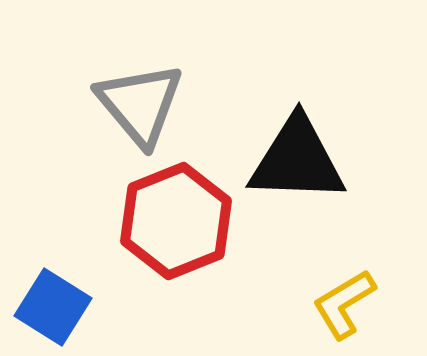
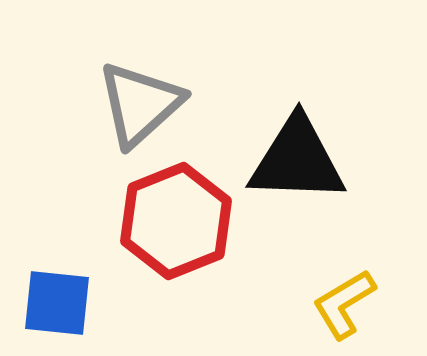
gray triangle: rotated 28 degrees clockwise
blue square: moved 4 px right, 4 px up; rotated 26 degrees counterclockwise
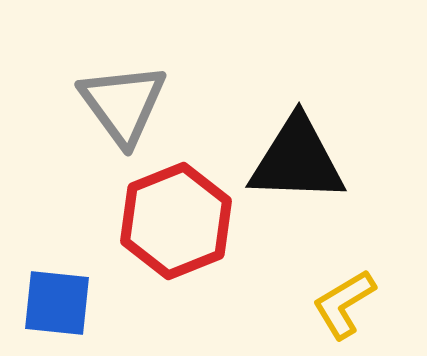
gray triangle: moved 17 px left; rotated 24 degrees counterclockwise
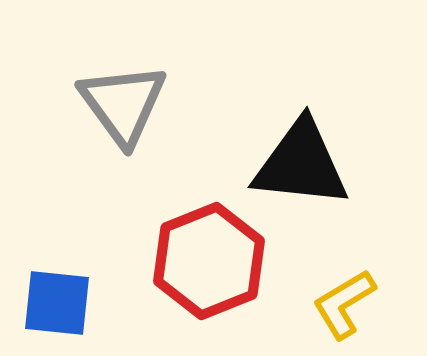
black triangle: moved 4 px right, 4 px down; rotated 4 degrees clockwise
red hexagon: moved 33 px right, 40 px down
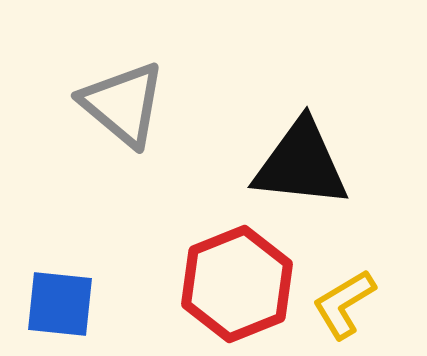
gray triangle: rotated 14 degrees counterclockwise
red hexagon: moved 28 px right, 23 px down
blue square: moved 3 px right, 1 px down
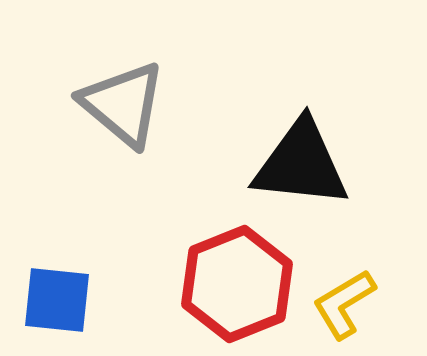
blue square: moved 3 px left, 4 px up
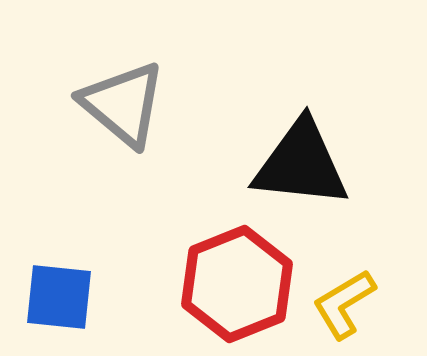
blue square: moved 2 px right, 3 px up
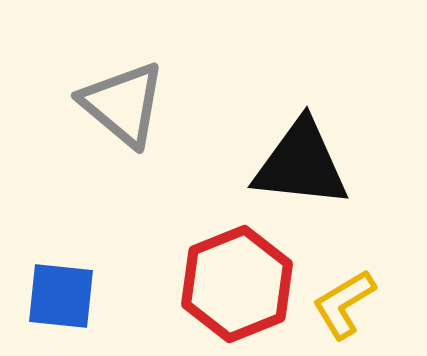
blue square: moved 2 px right, 1 px up
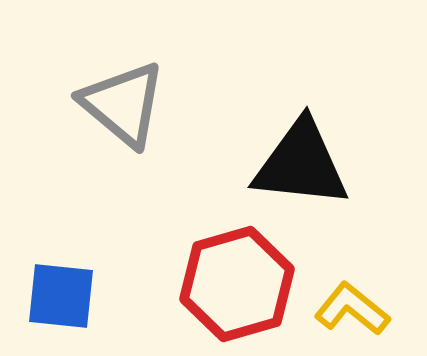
red hexagon: rotated 6 degrees clockwise
yellow L-shape: moved 8 px right, 5 px down; rotated 70 degrees clockwise
